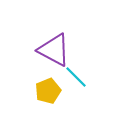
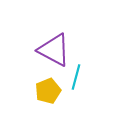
cyan line: rotated 60 degrees clockwise
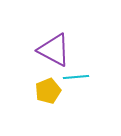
cyan line: rotated 70 degrees clockwise
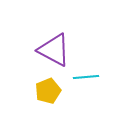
cyan line: moved 10 px right
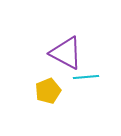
purple triangle: moved 12 px right, 3 px down
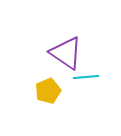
purple triangle: rotated 6 degrees clockwise
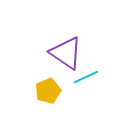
cyan line: rotated 20 degrees counterclockwise
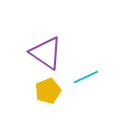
purple triangle: moved 20 px left
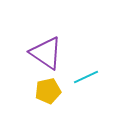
yellow pentagon: rotated 10 degrees clockwise
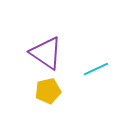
cyan line: moved 10 px right, 8 px up
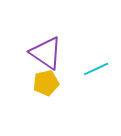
yellow pentagon: moved 2 px left, 8 px up
